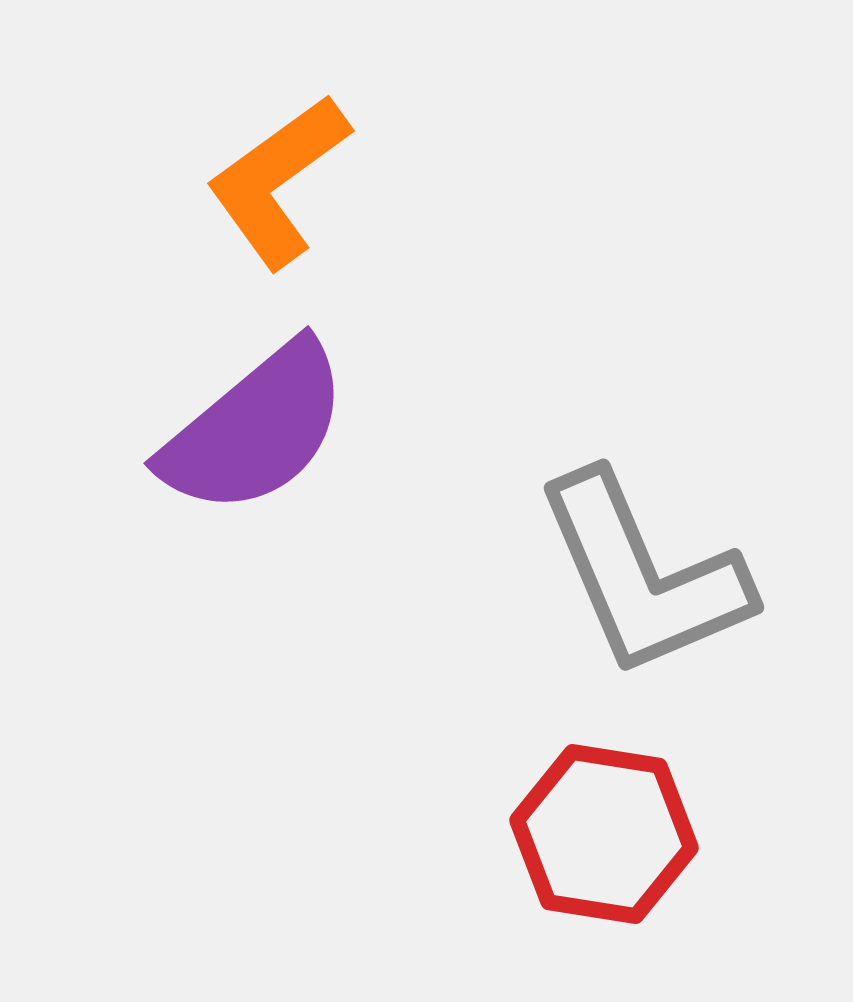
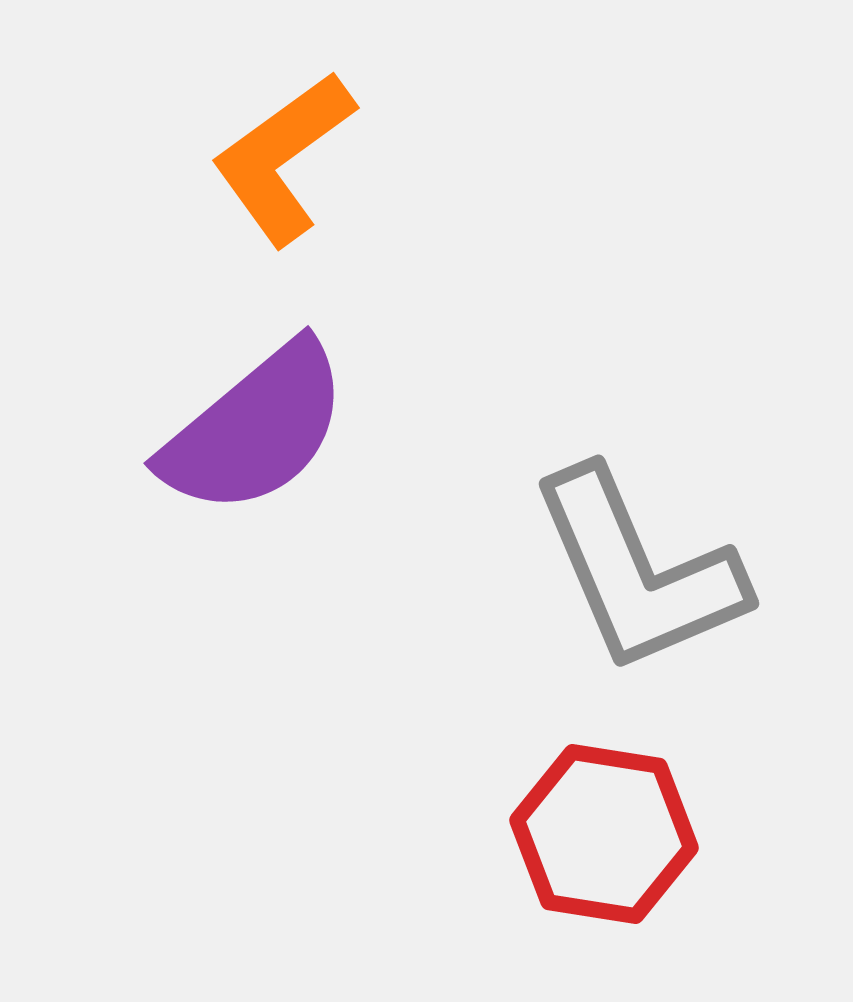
orange L-shape: moved 5 px right, 23 px up
gray L-shape: moved 5 px left, 4 px up
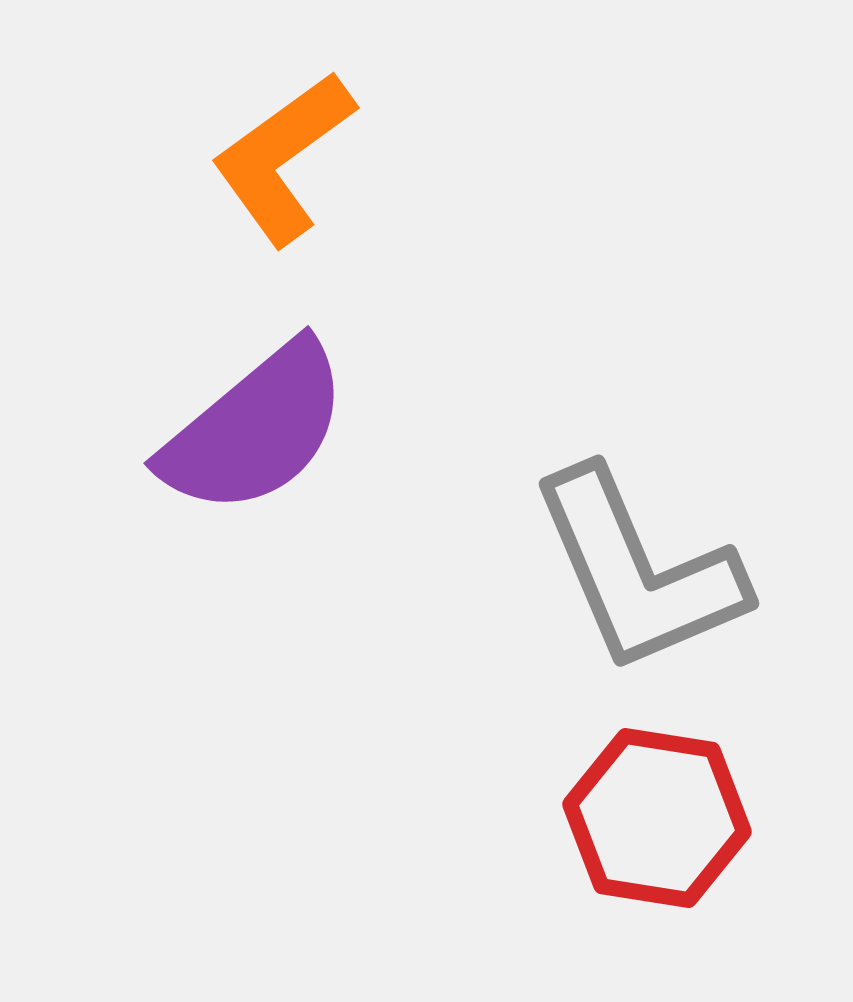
red hexagon: moved 53 px right, 16 px up
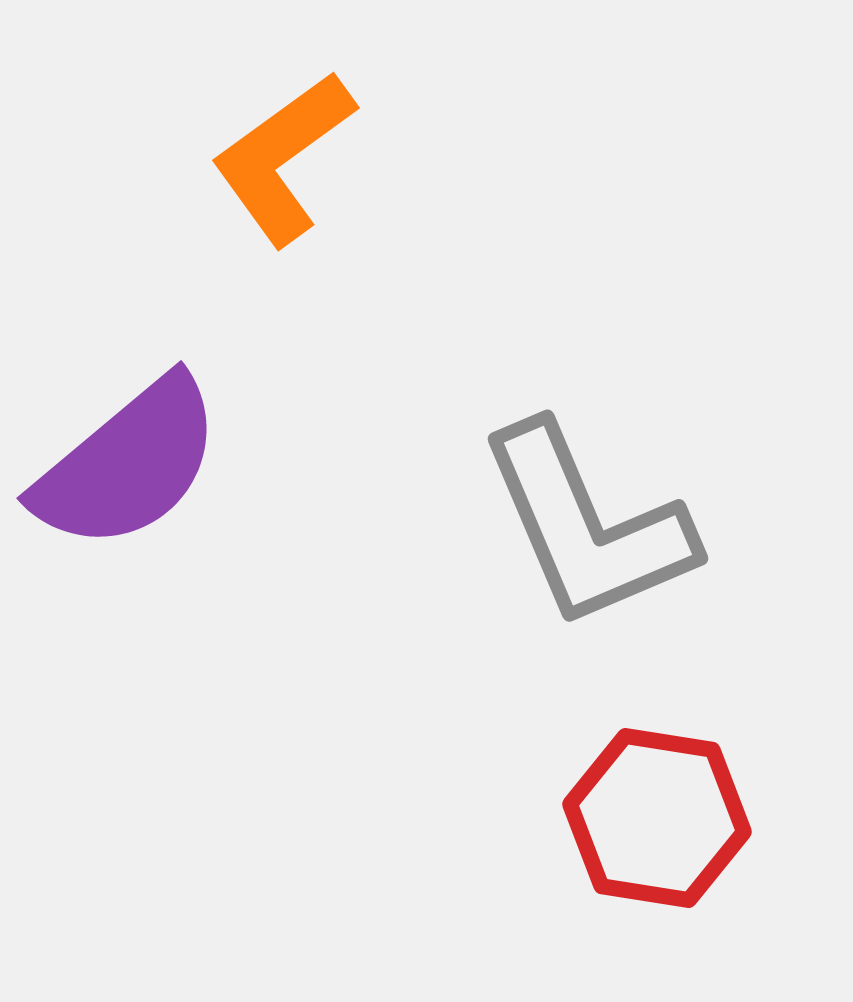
purple semicircle: moved 127 px left, 35 px down
gray L-shape: moved 51 px left, 45 px up
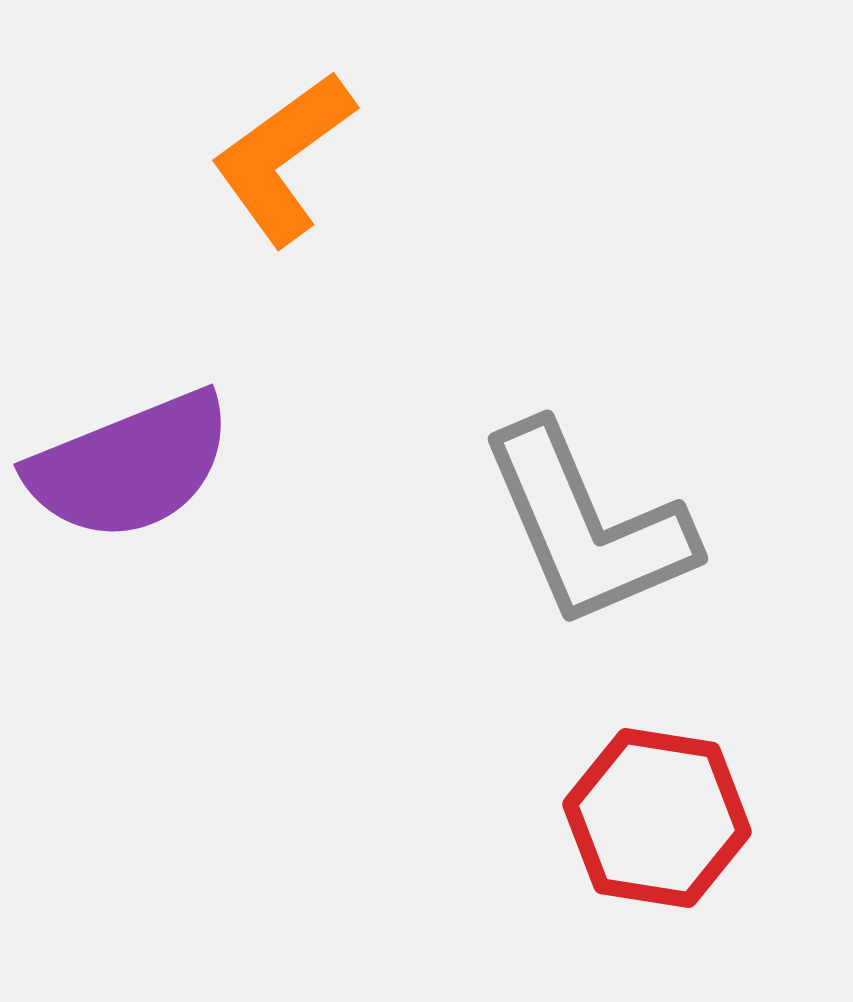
purple semicircle: moved 2 px right, 2 px down; rotated 18 degrees clockwise
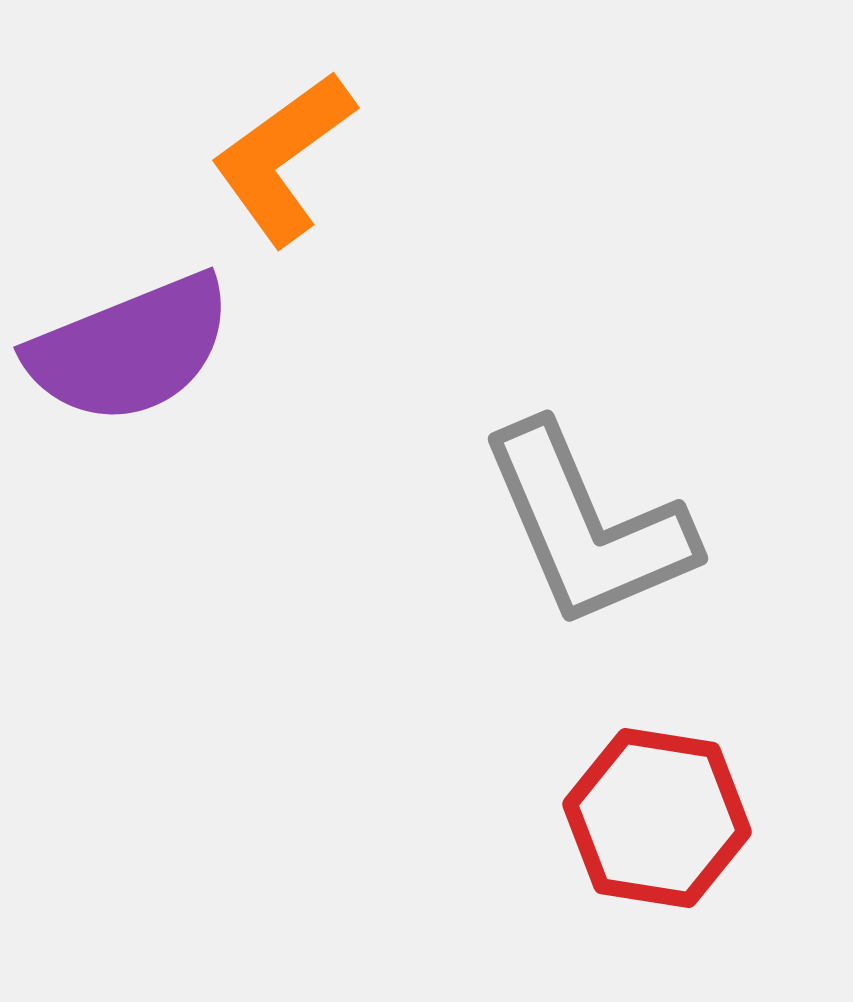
purple semicircle: moved 117 px up
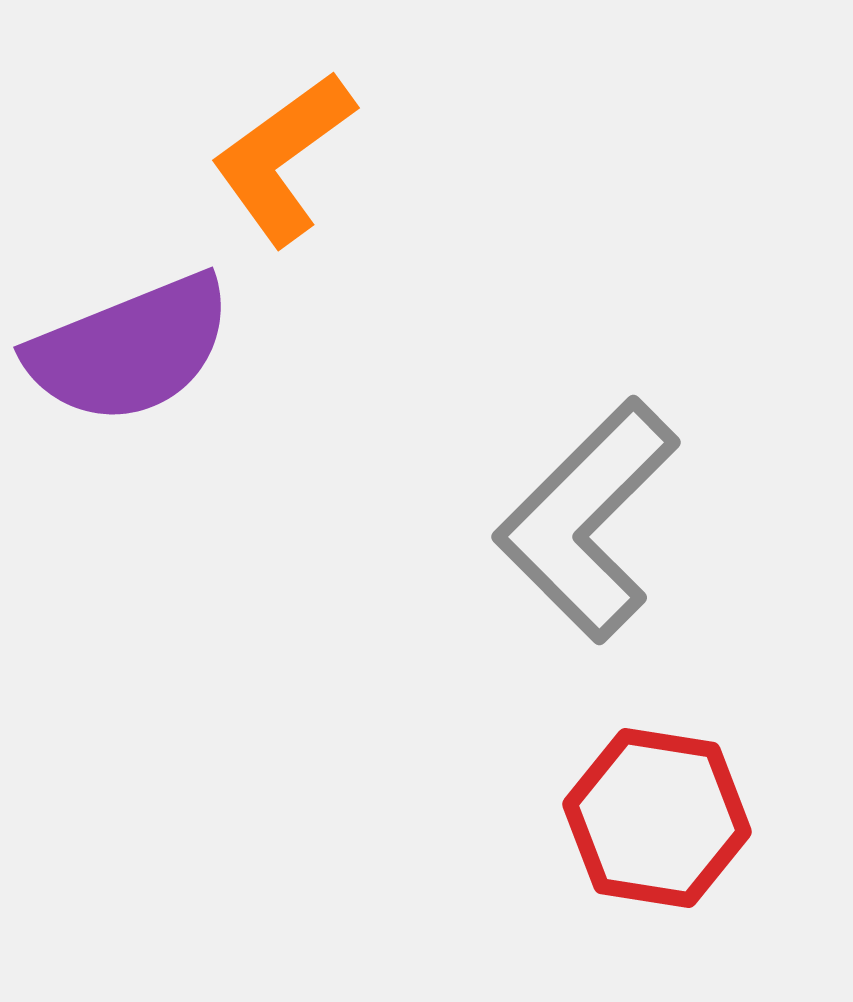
gray L-shape: moved 6 px up; rotated 68 degrees clockwise
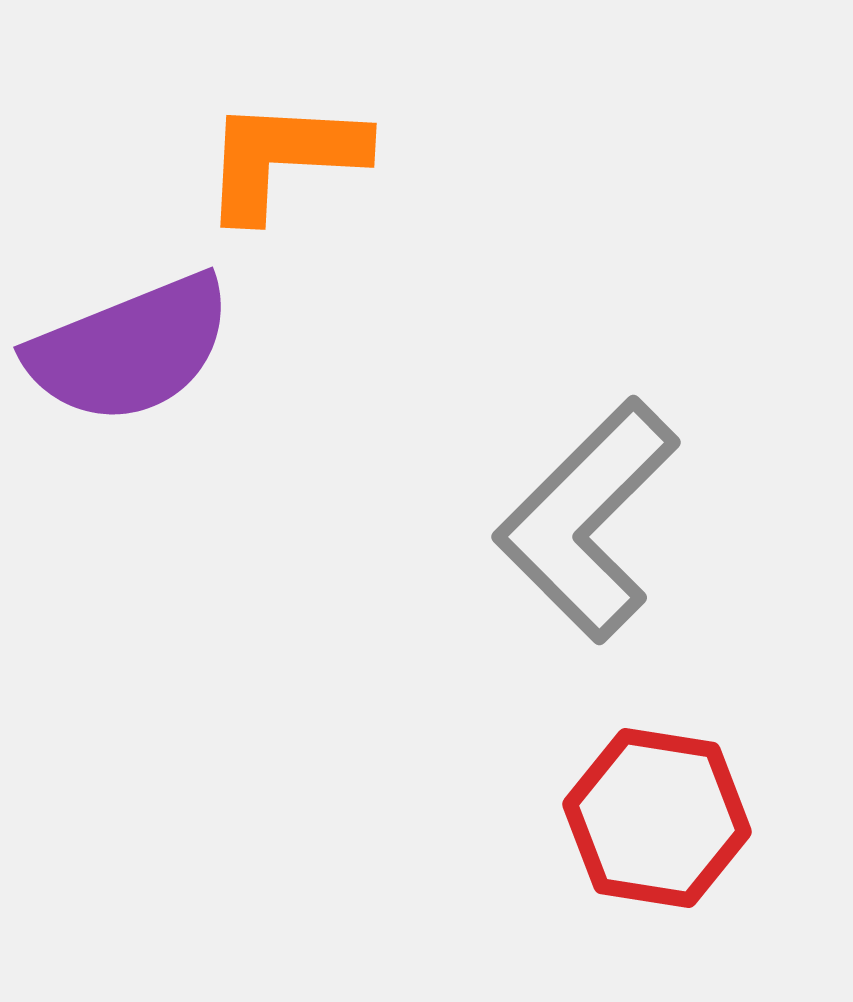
orange L-shape: rotated 39 degrees clockwise
